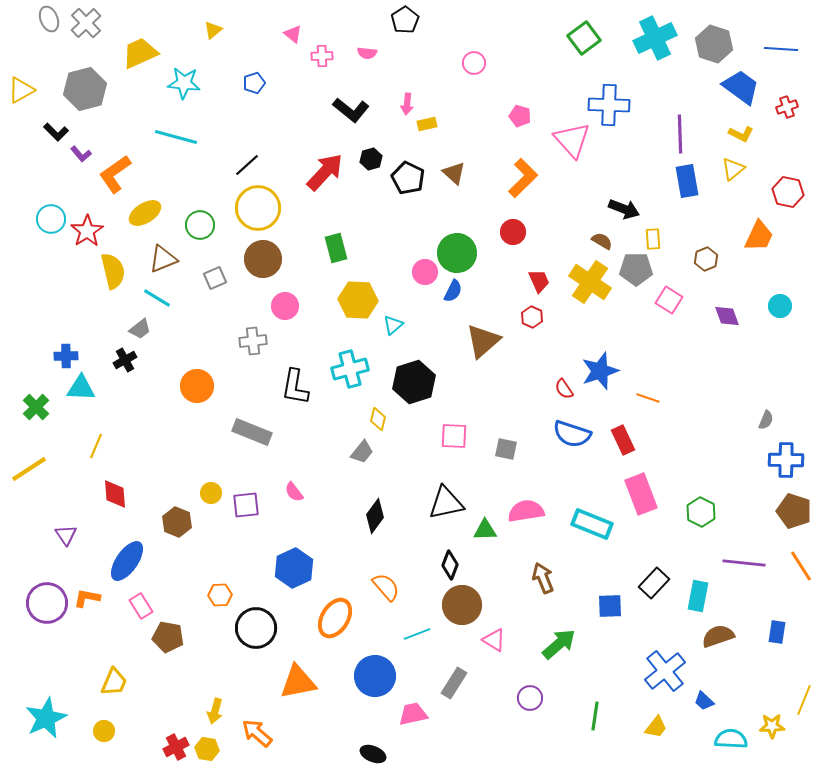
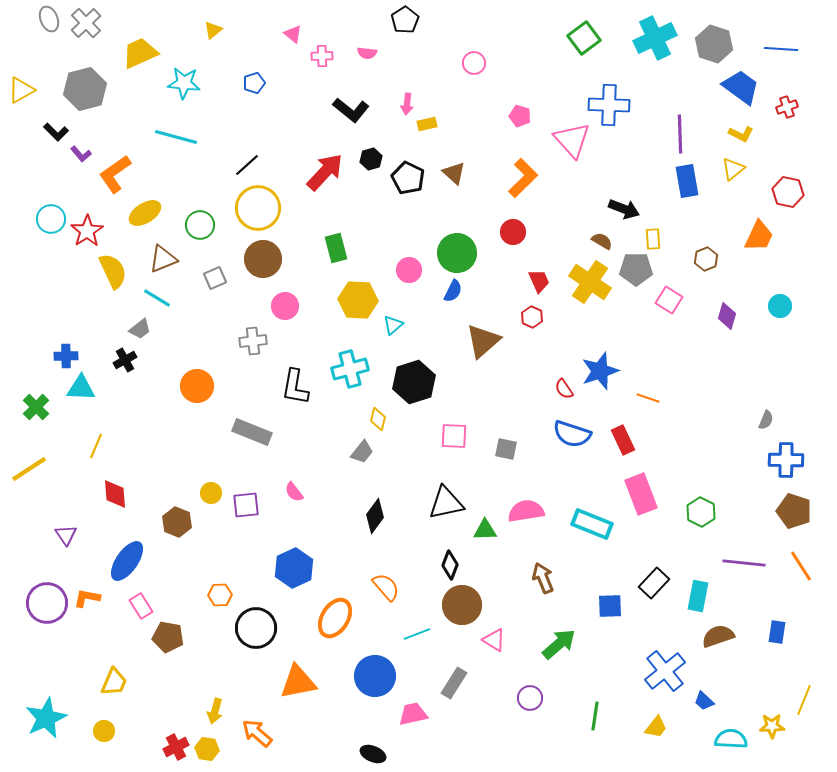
yellow semicircle at (113, 271): rotated 12 degrees counterclockwise
pink circle at (425, 272): moved 16 px left, 2 px up
purple diamond at (727, 316): rotated 36 degrees clockwise
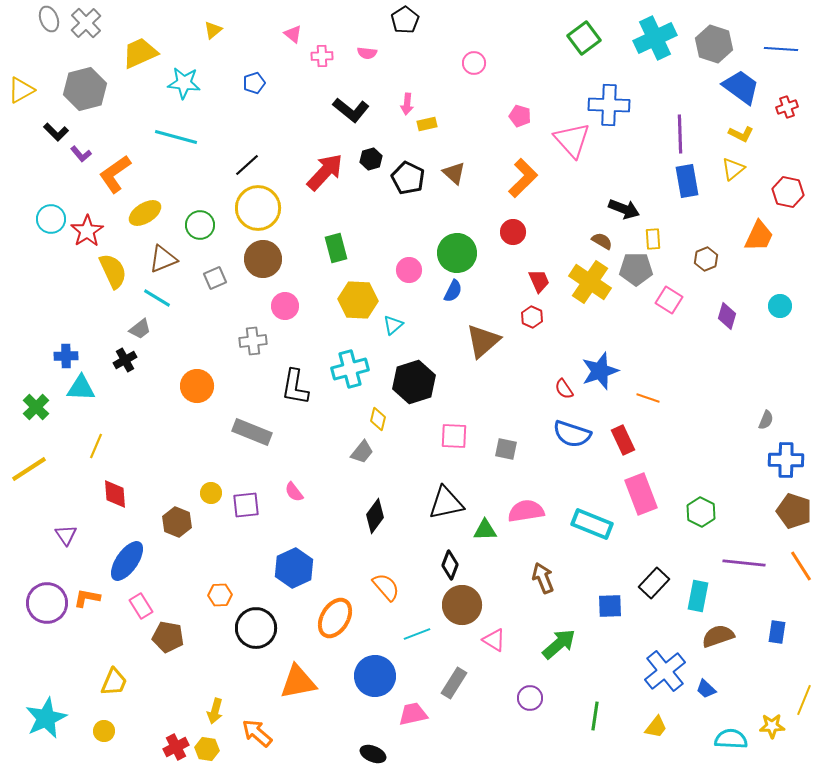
blue trapezoid at (704, 701): moved 2 px right, 12 px up
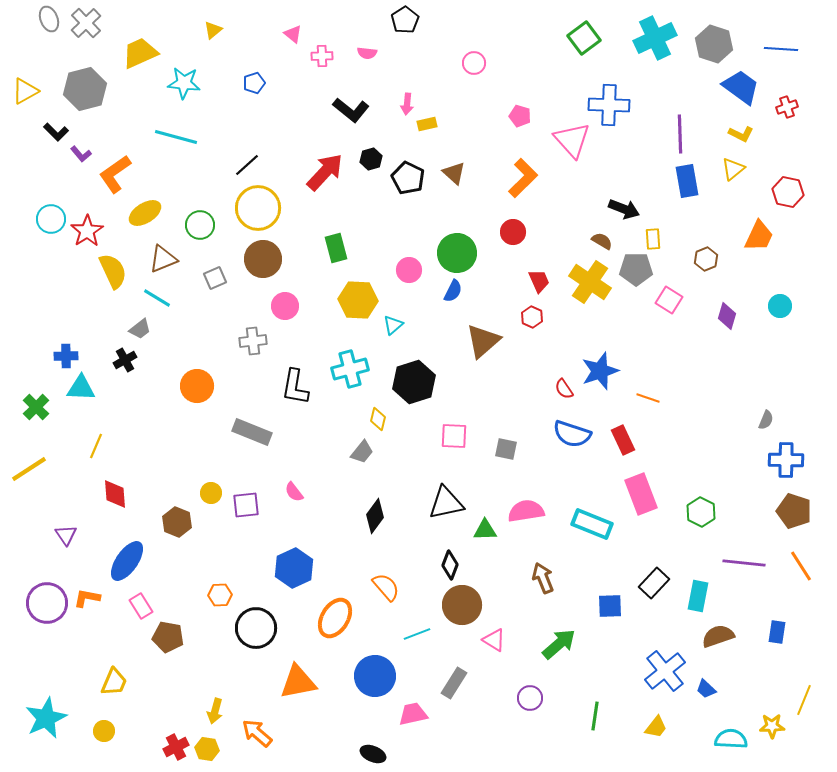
yellow triangle at (21, 90): moved 4 px right, 1 px down
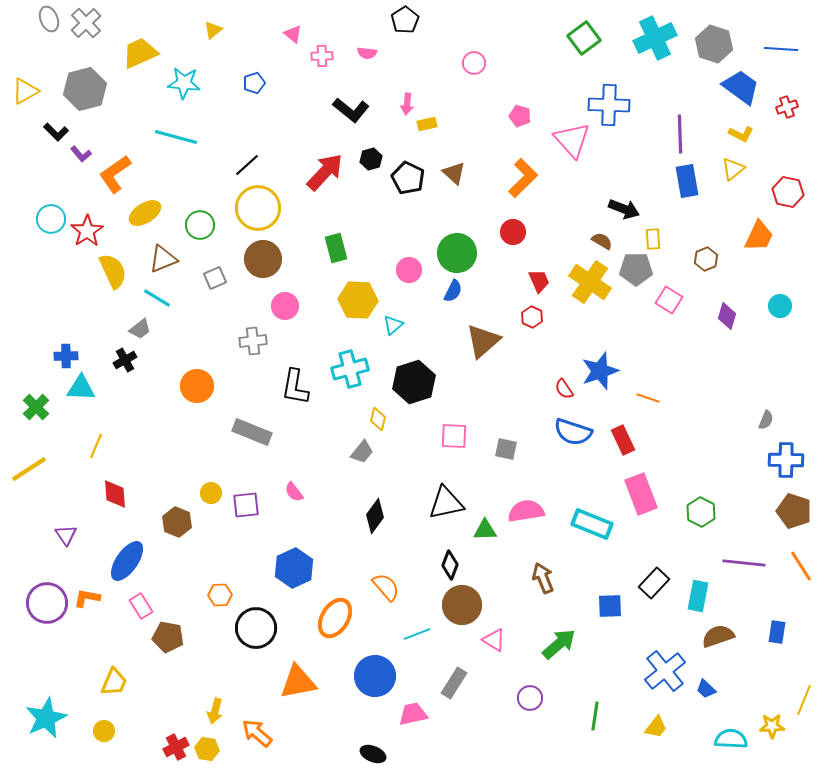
blue semicircle at (572, 434): moved 1 px right, 2 px up
